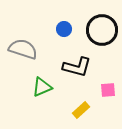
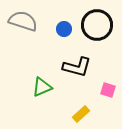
black circle: moved 5 px left, 5 px up
gray semicircle: moved 28 px up
pink square: rotated 21 degrees clockwise
yellow rectangle: moved 4 px down
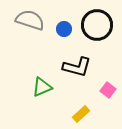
gray semicircle: moved 7 px right, 1 px up
pink square: rotated 21 degrees clockwise
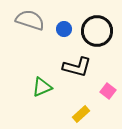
black circle: moved 6 px down
pink square: moved 1 px down
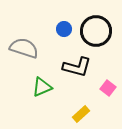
gray semicircle: moved 6 px left, 28 px down
black circle: moved 1 px left
pink square: moved 3 px up
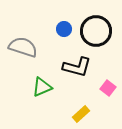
gray semicircle: moved 1 px left, 1 px up
